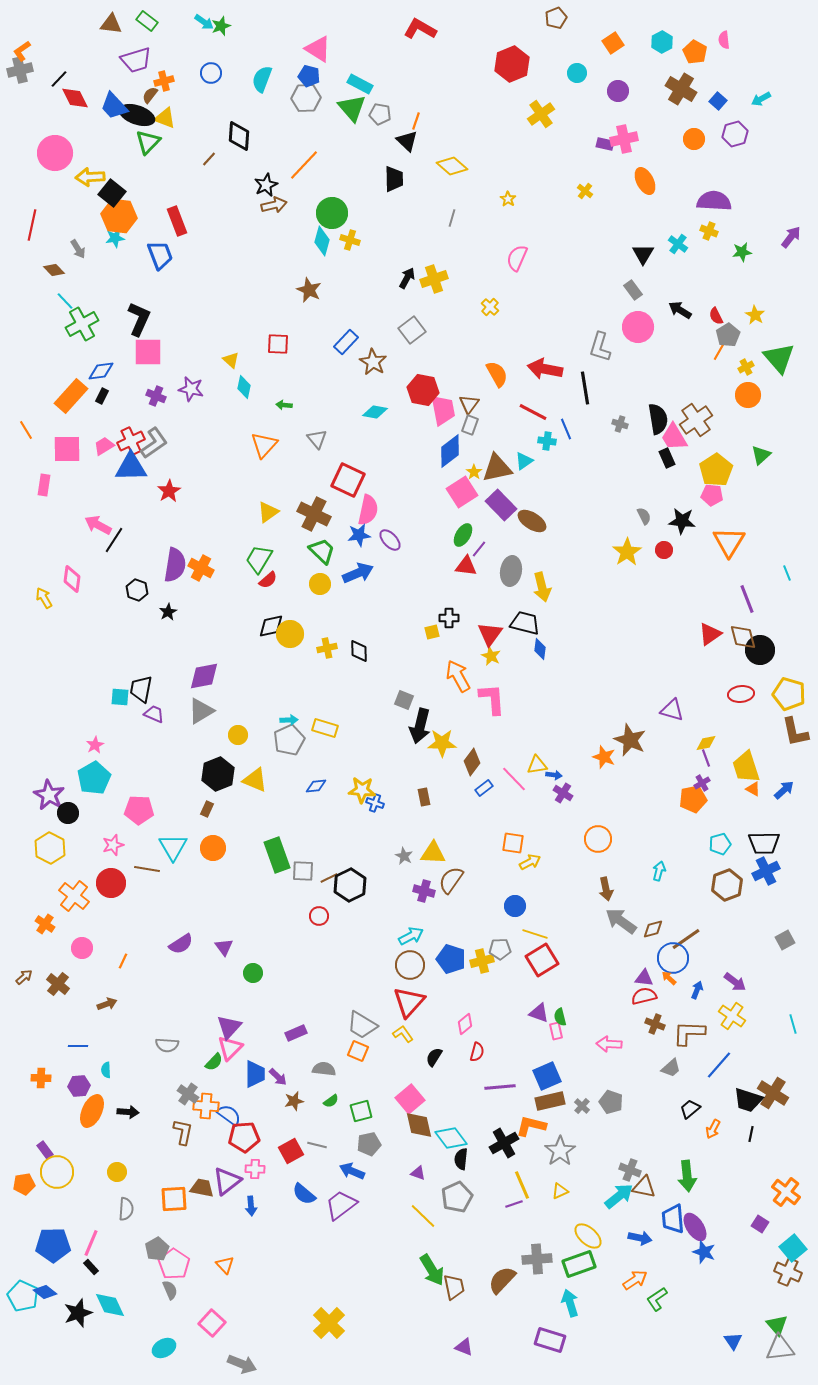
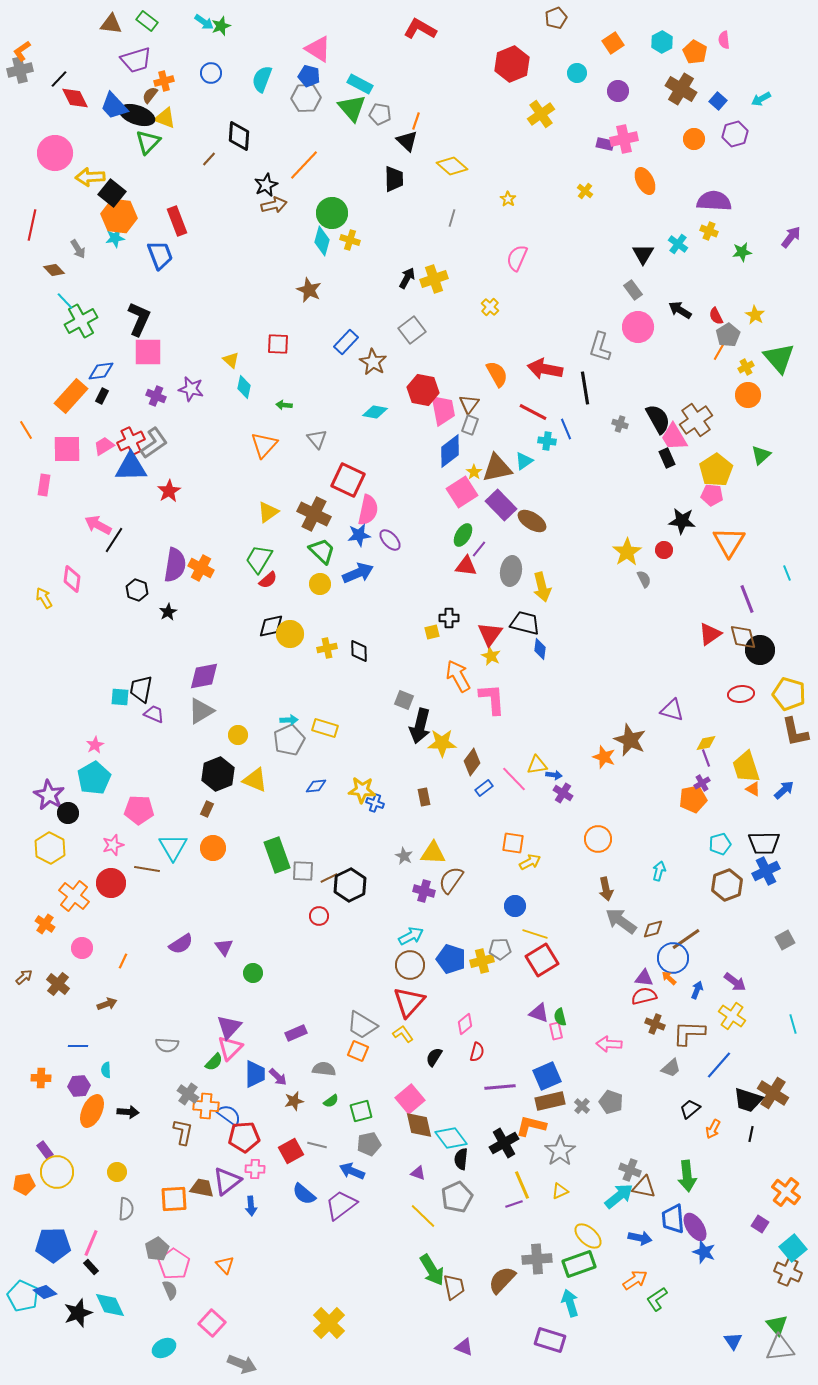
green cross at (82, 324): moved 1 px left, 3 px up
black semicircle at (658, 419): rotated 20 degrees counterclockwise
gray semicircle at (644, 516): moved 63 px down
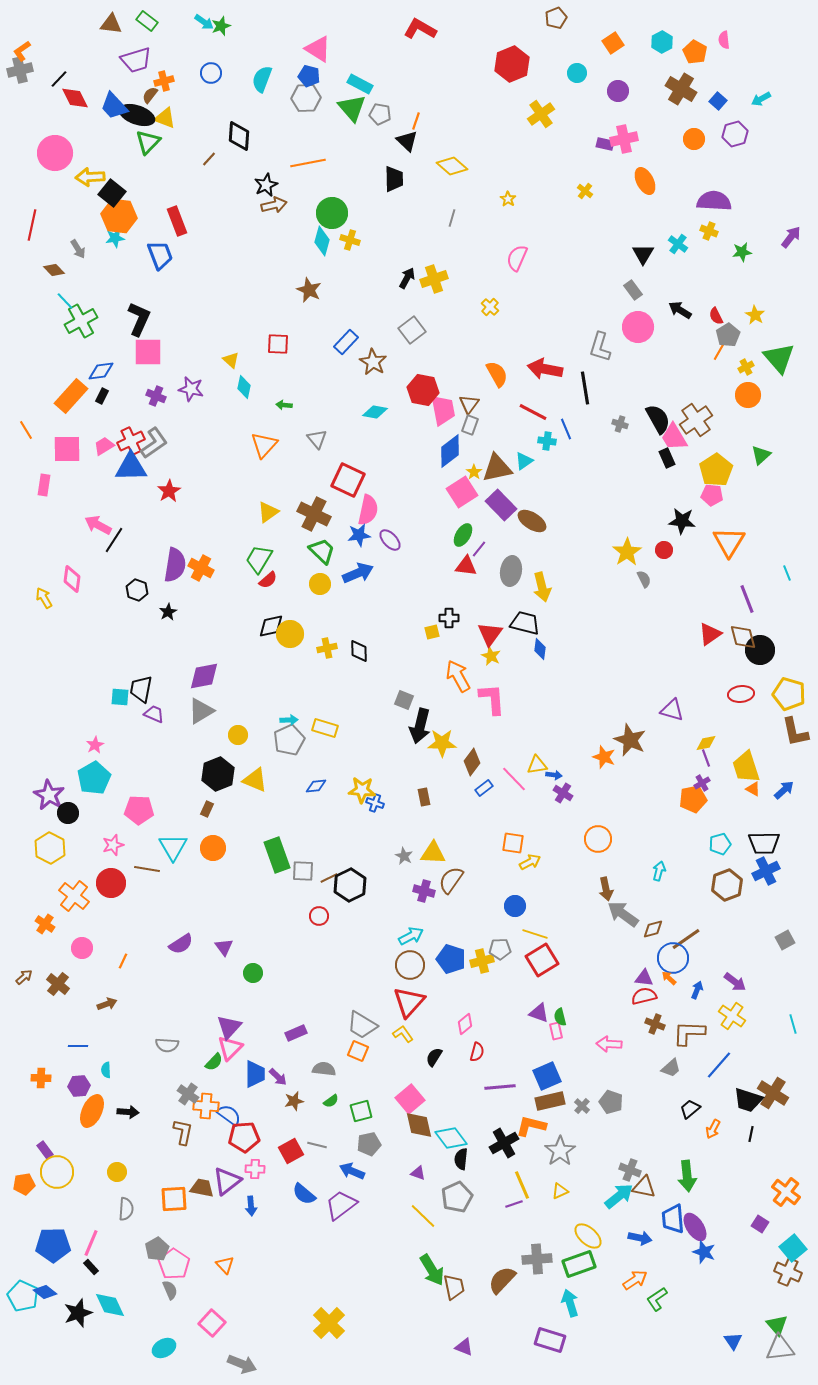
orange line at (304, 165): moved 4 px right, 2 px up; rotated 36 degrees clockwise
gray arrow at (621, 921): moved 2 px right, 7 px up
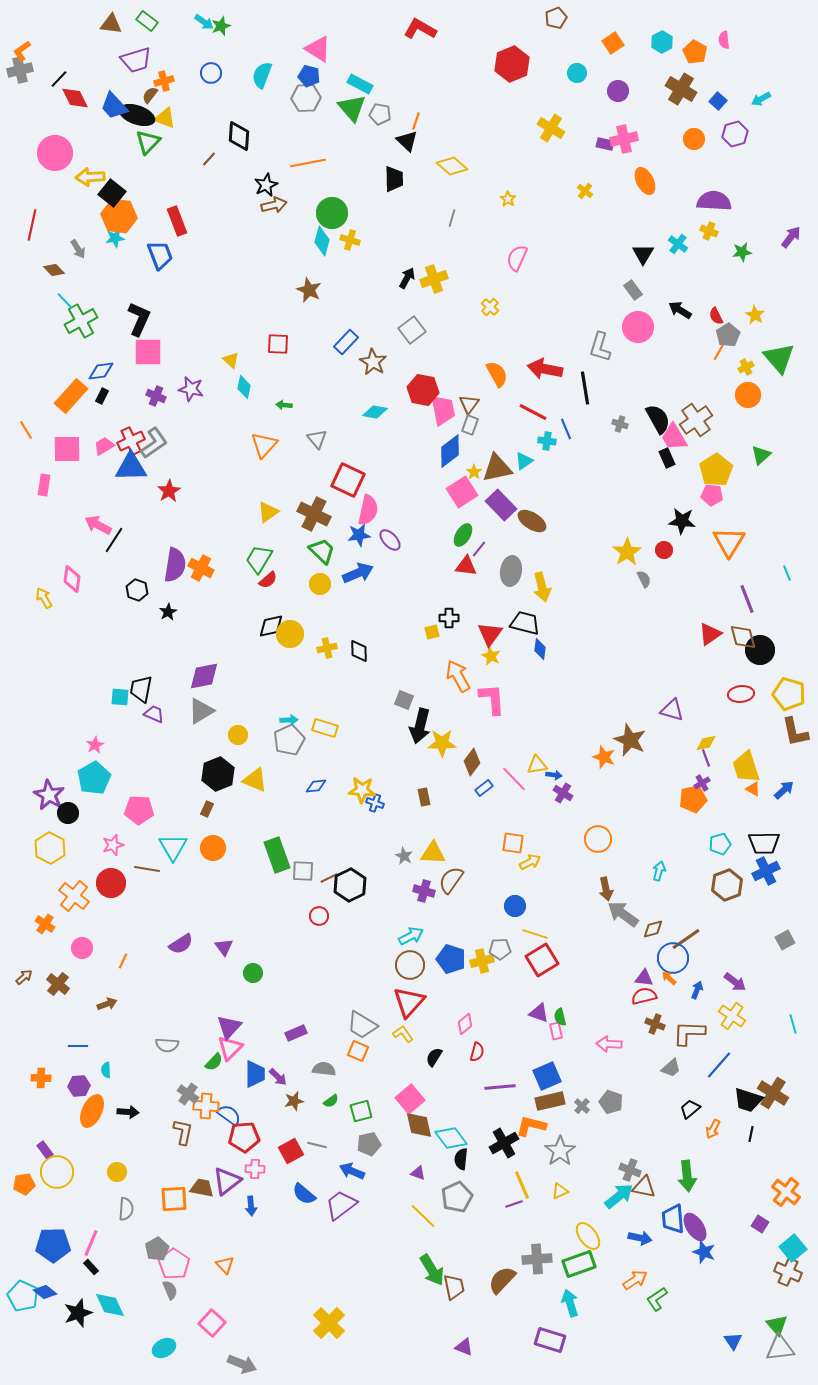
cyan semicircle at (262, 79): moved 4 px up
yellow cross at (541, 114): moved 10 px right, 14 px down; rotated 24 degrees counterclockwise
yellow ellipse at (588, 1236): rotated 12 degrees clockwise
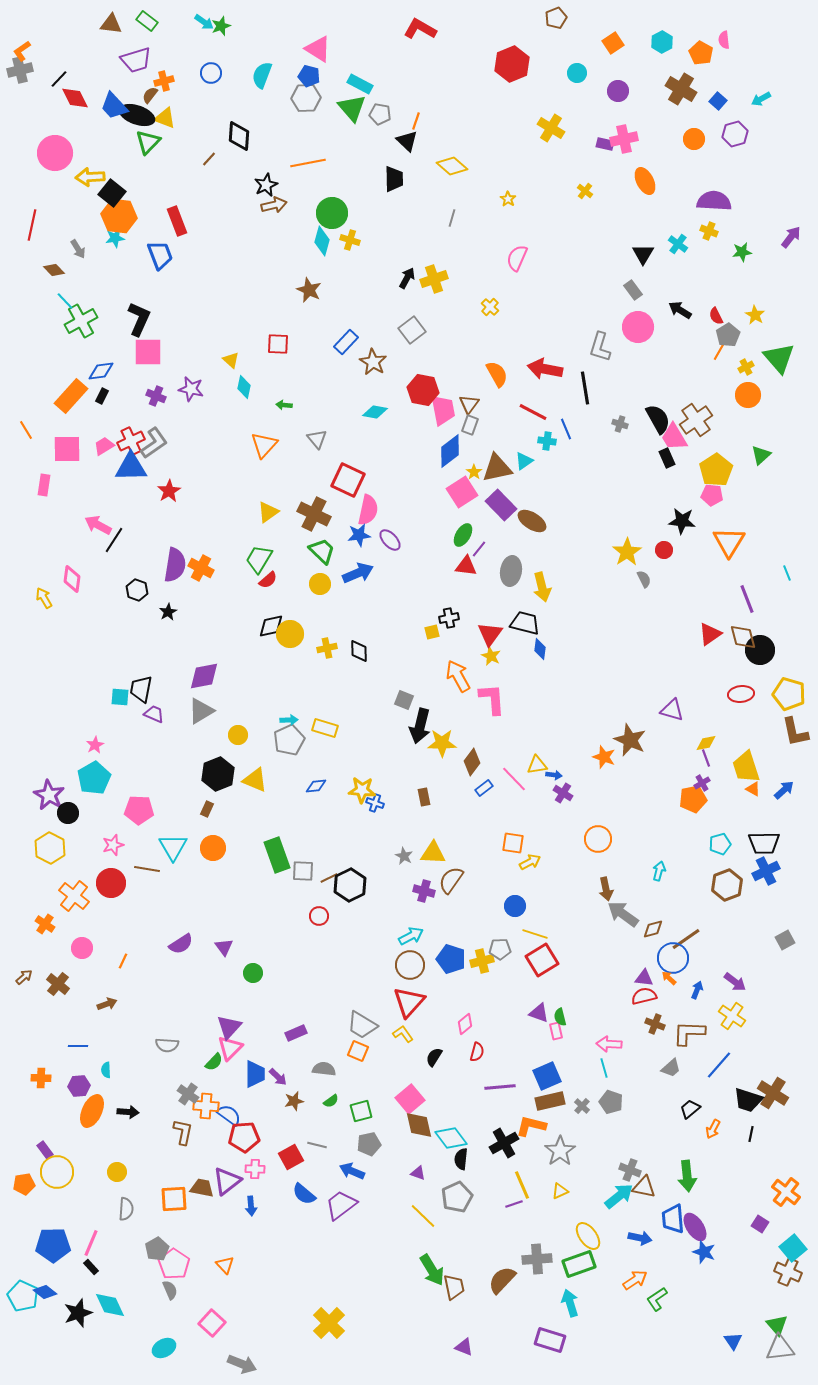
orange pentagon at (695, 52): moved 6 px right, 1 px down
black cross at (449, 618): rotated 12 degrees counterclockwise
cyan line at (793, 1024): moved 189 px left, 44 px down
red square at (291, 1151): moved 6 px down
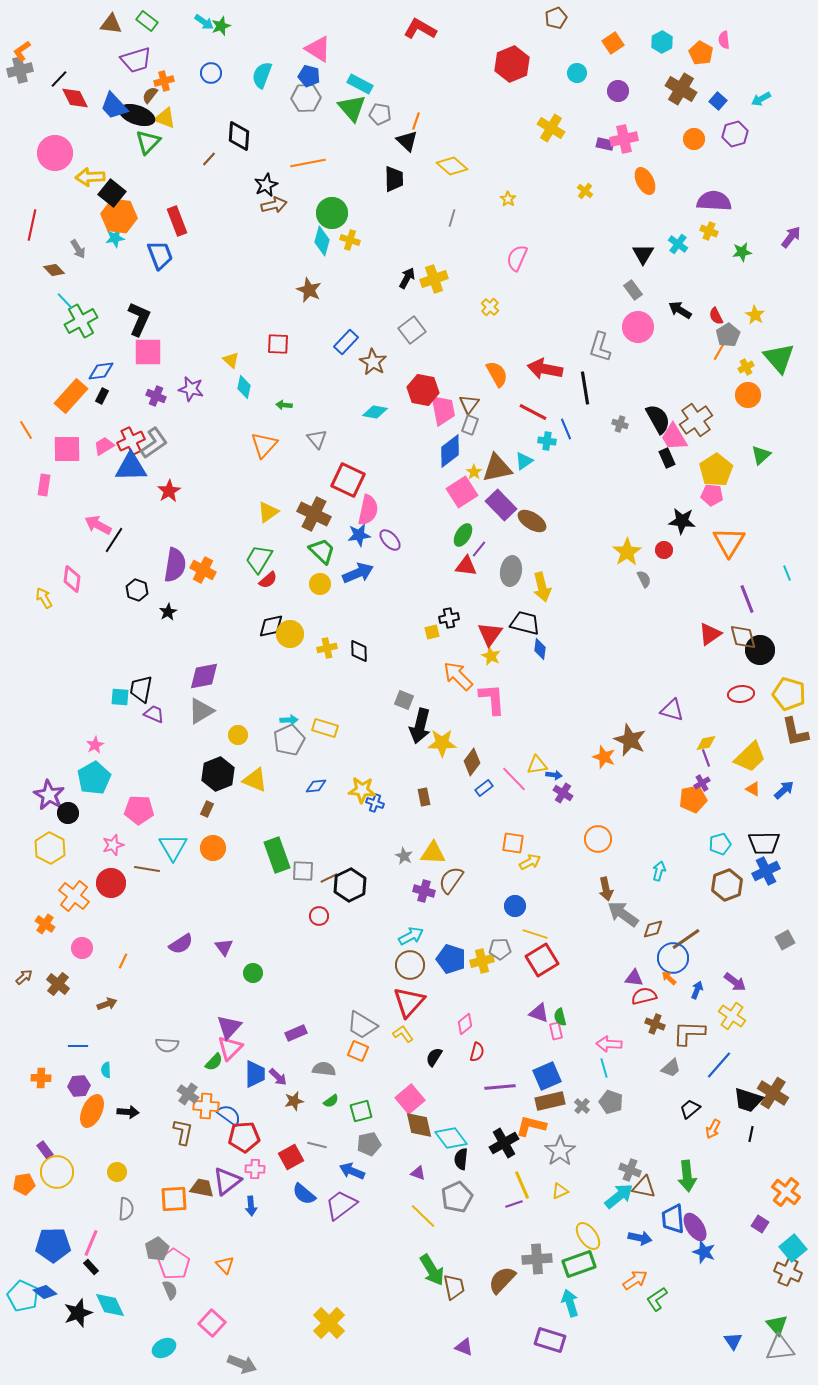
orange cross at (201, 568): moved 2 px right, 2 px down
orange arrow at (458, 676): rotated 16 degrees counterclockwise
yellow trapezoid at (746, 767): moved 4 px right, 10 px up; rotated 116 degrees counterclockwise
purple triangle at (644, 978): moved 10 px left
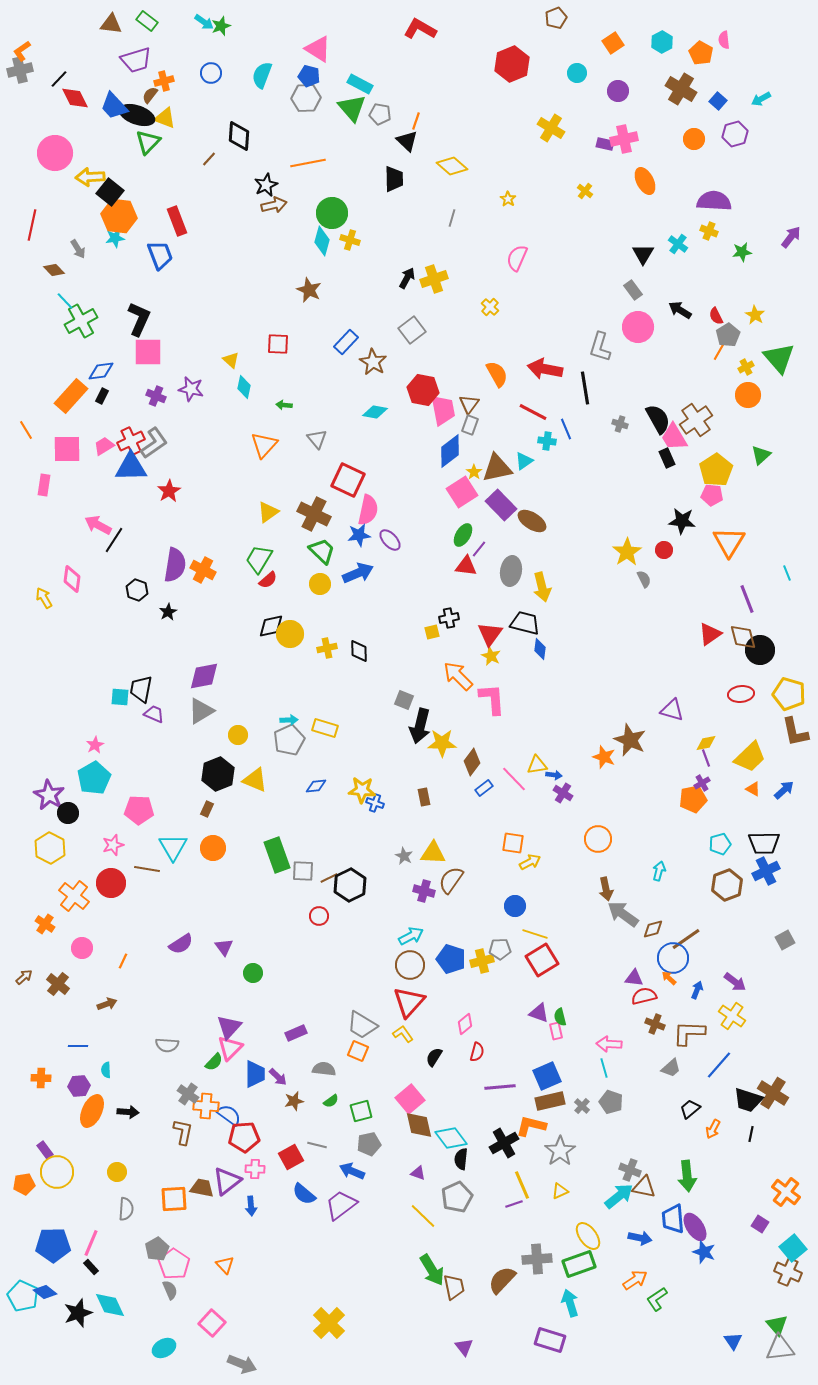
black square at (112, 193): moved 2 px left, 1 px up
purple triangle at (464, 1347): rotated 30 degrees clockwise
